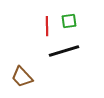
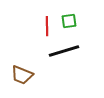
brown trapezoid: moved 2 px up; rotated 25 degrees counterclockwise
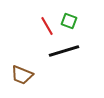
green square: rotated 28 degrees clockwise
red line: rotated 30 degrees counterclockwise
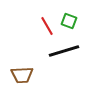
brown trapezoid: rotated 25 degrees counterclockwise
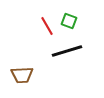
black line: moved 3 px right
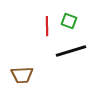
red line: rotated 30 degrees clockwise
black line: moved 4 px right
